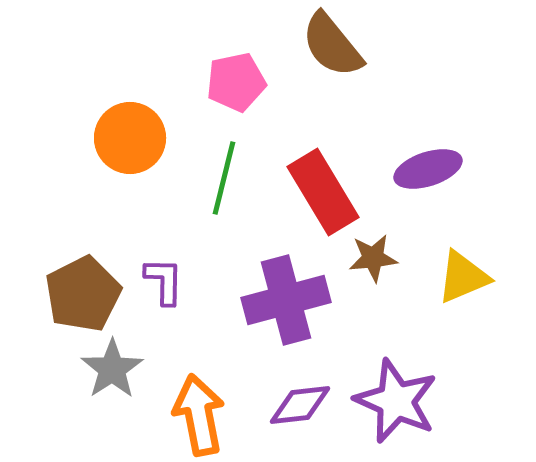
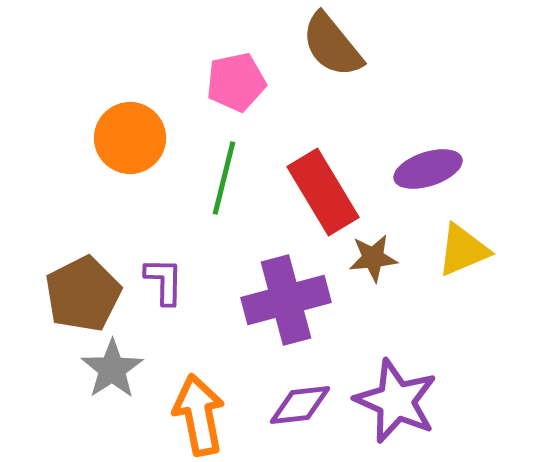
yellow triangle: moved 27 px up
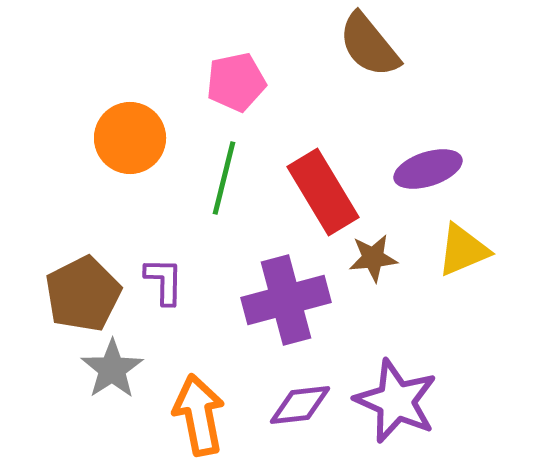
brown semicircle: moved 37 px right
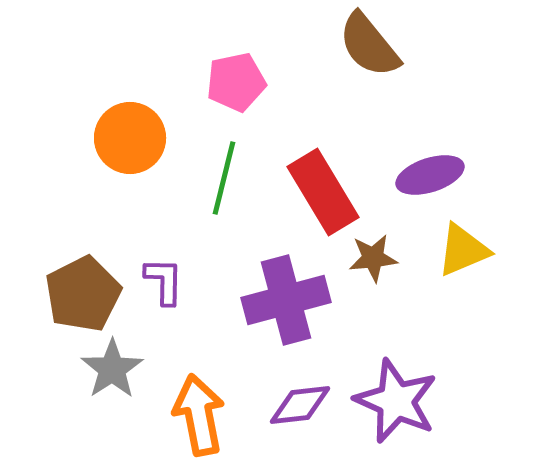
purple ellipse: moved 2 px right, 6 px down
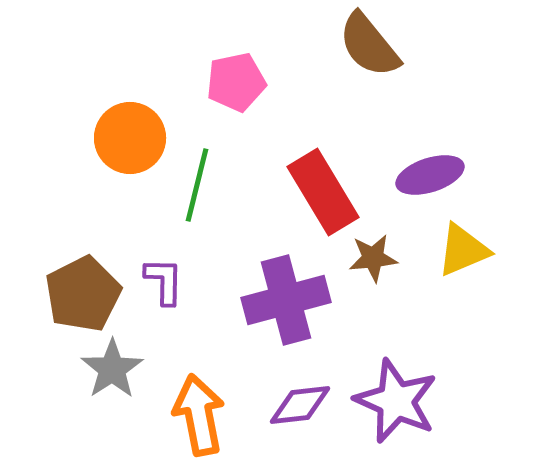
green line: moved 27 px left, 7 px down
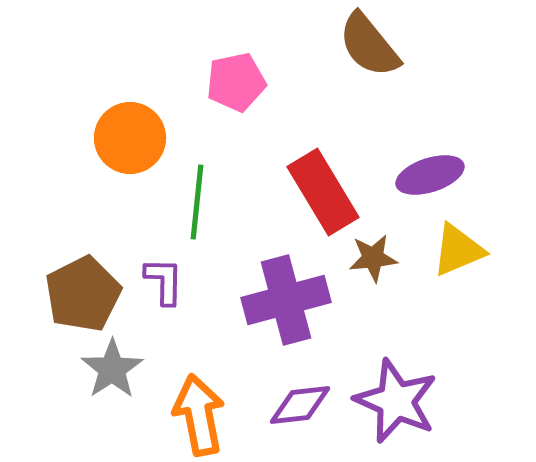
green line: moved 17 px down; rotated 8 degrees counterclockwise
yellow triangle: moved 5 px left
